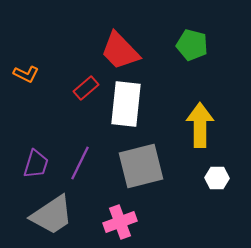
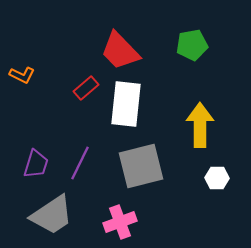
green pentagon: rotated 24 degrees counterclockwise
orange L-shape: moved 4 px left, 1 px down
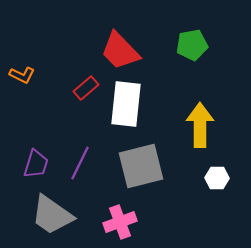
gray trapezoid: rotated 69 degrees clockwise
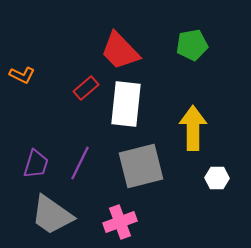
yellow arrow: moved 7 px left, 3 px down
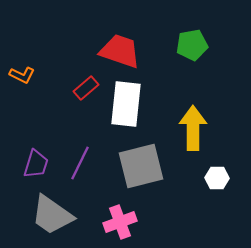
red trapezoid: rotated 153 degrees clockwise
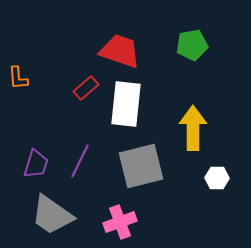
orange L-shape: moved 4 px left, 3 px down; rotated 60 degrees clockwise
purple line: moved 2 px up
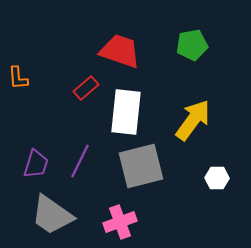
white rectangle: moved 8 px down
yellow arrow: moved 8 px up; rotated 36 degrees clockwise
